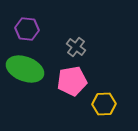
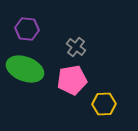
pink pentagon: moved 1 px up
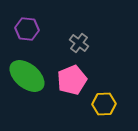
gray cross: moved 3 px right, 4 px up
green ellipse: moved 2 px right, 7 px down; rotated 18 degrees clockwise
pink pentagon: rotated 12 degrees counterclockwise
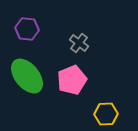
green ellipse: rotated 12 degrees clockwise
yellow hexagon: moved 2 px right, 10 px down
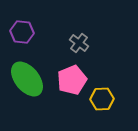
purple hexagon: moved 5 px left, 3 px down
green ellipse: moved 3 px down
yellow hexagon: moved 4 px left, 15 px up
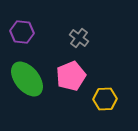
gray cross: moved 5 px up
pink pentagon: moved 1 px left, 4 px up
yellow hexagon: moved 3 px right
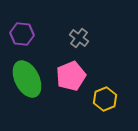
purple hexagon: moved 2 px down
green ellipse: rotated 12 degrees clockwise
yellow hexagon: rotated 20 degrees counterclockwise
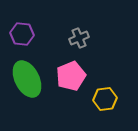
gray cross: rotated 30 degrees clockwise
yellow hexagon: rotated 15 degrees clockwise
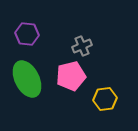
purple hexagon: moved 5 px right
gray cross: moved 3 px right, 8 px down
pink pentagon: rotated 8 degrees clockwise
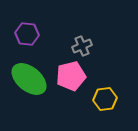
green ellipse: moved 2 px right; rotated 24 degrees counterclockwise
